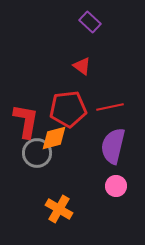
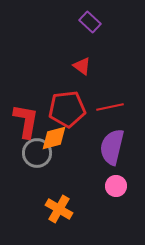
red pentagon: moved 1 px left
purple semicircle: moved 1 px left, 1 px down
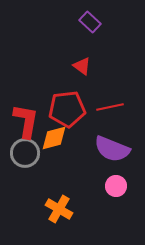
purple semicircle: moved 2 px down; rotated 81 degrees counterclockwise
gray circle: moved 12 px left
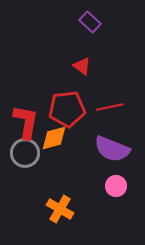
red L-shape: moved 1 px down
orange cross: moved 1 px right
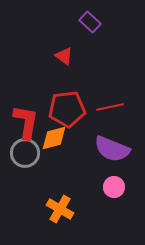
red triangle: moved 18 px left, 10 px up
pink circle: moved 2 px left, 1 px down
